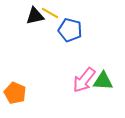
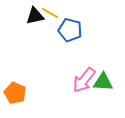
green triangle: moved 1 px down
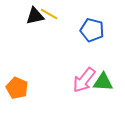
yellow line: moved 1 px left, 1 px down
blue pentagon: moved 22 px right
orange pentagon: moved 2 px right, 5 px up
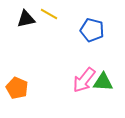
black triangle: moved 9 px left, 3 px down
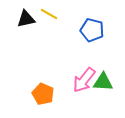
orange pentagon: moved 26 px right, 6 px down
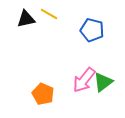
green triangle: rotated 40 degrees counterclockwise
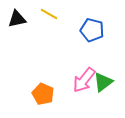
black triangle: moved 9 px left
